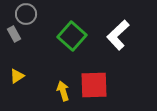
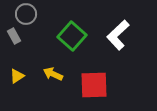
gray rectangle: moved 2 px down
yellow arrow: moved 10 px left, 17 px up; rotated 48 degrees counterclockwise
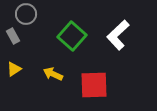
gray rectangle: moved 1 px left
yellow triangle: moved 3 px left, 7 px up
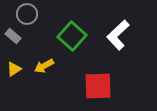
gray circle: moved 1 px right
gray rectangle: rotated 21 degrees counterclockwise
yellow arrow: moved 9 px left, 8 px up; rotated 54 degrees counterclockwise
red square: moved 4 px right, 1 px down
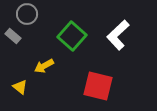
yellow triangle: moved 6 px right, 18 px down; rotated 49 degrees counterclockwise
red square: rotated 16 degrees clockwise
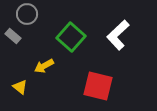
green square: moved 1 px left, 1 px down
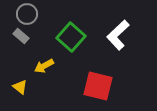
gray rectangle: moved 8 px right
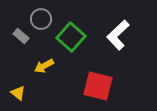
gray circle: moved 14 px right, 5 px down
yellow triangle: moved 2 px left, 6 px down
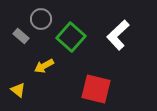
red square: moved 2 px left, 3 px down
yellow triangle: moved 3 px up
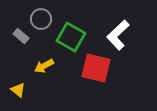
green square: rotated 12 degrees counterclockwise
red square: moved 21 px up
